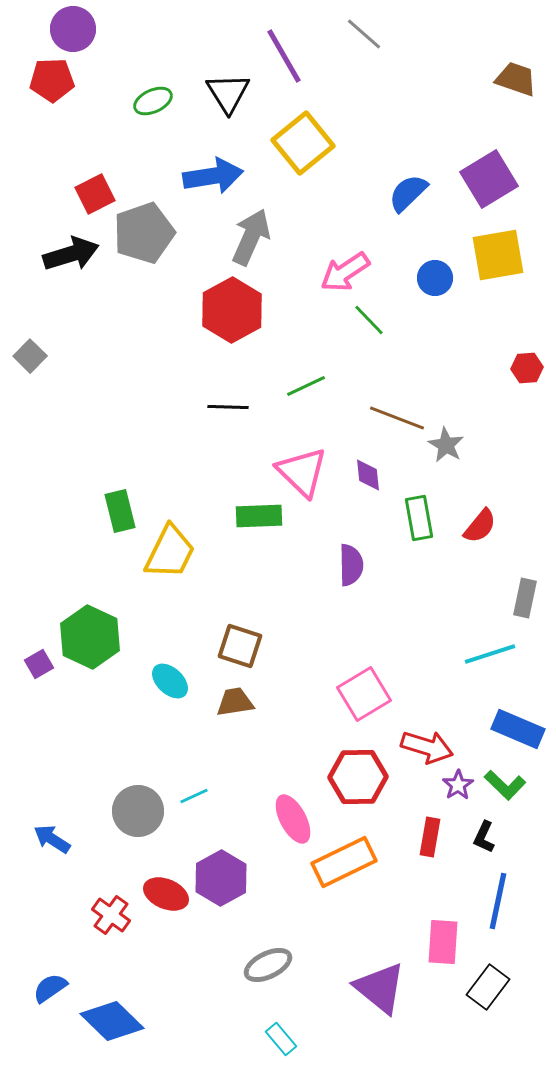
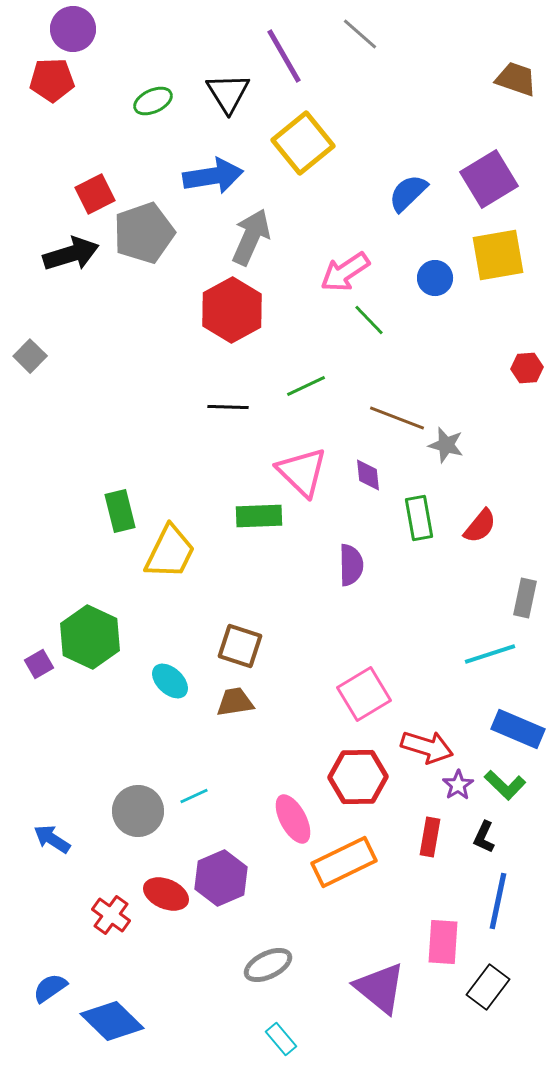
gray line at (364, 34): moved 4 px left
gray star at (446, 445): rotated 15 degrees counterclockwise
purple hexagon at (221, 878): rotated 6 degrees clockwise
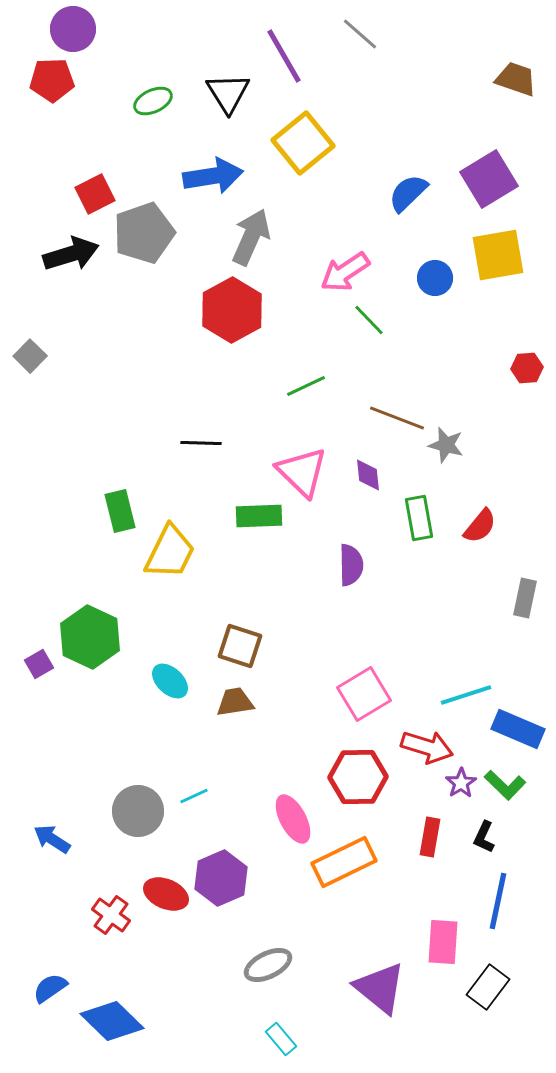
black line at (228, 407): moved 27 px left, 36 px down
cyan line at (490, 654): moved 24 px left, 41 px down
purple star at (458, 785): moved 3 px right, 2 px up
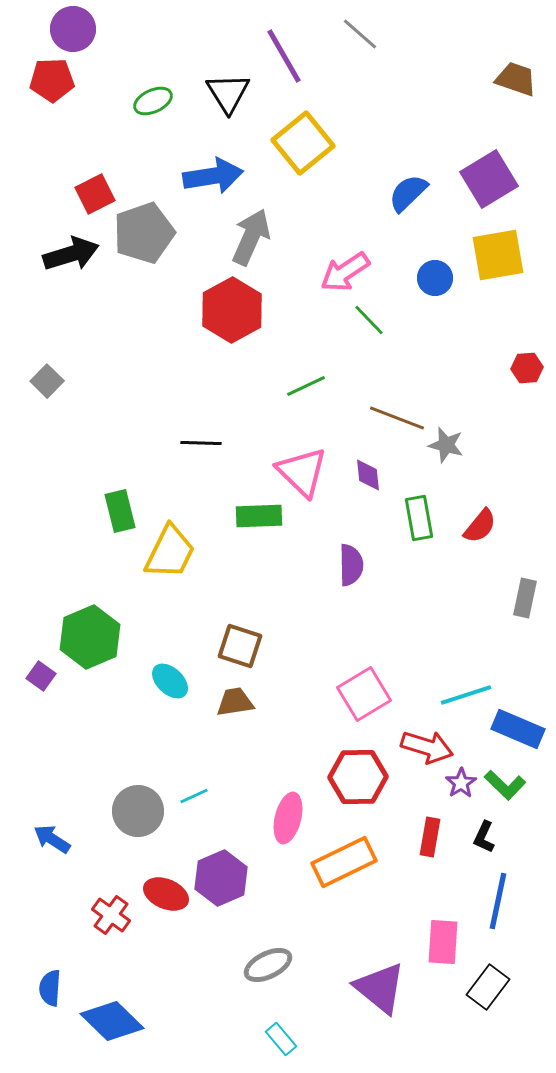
gray square at (30, 356): moved 17 px right, 25 px down
green hexagon at (90, 637): rotated 12 degrees clockwise
purple square at (39, 664): moved 2 px right, 12 px down; rotated 24 degrees counterclockwise
pink ellipse at (293, 819): moved 5 px left, 1 px up; rotated 42 degrees clockwise
blue semicircle at (50, 988): rotated 51 degrees counterclockwise
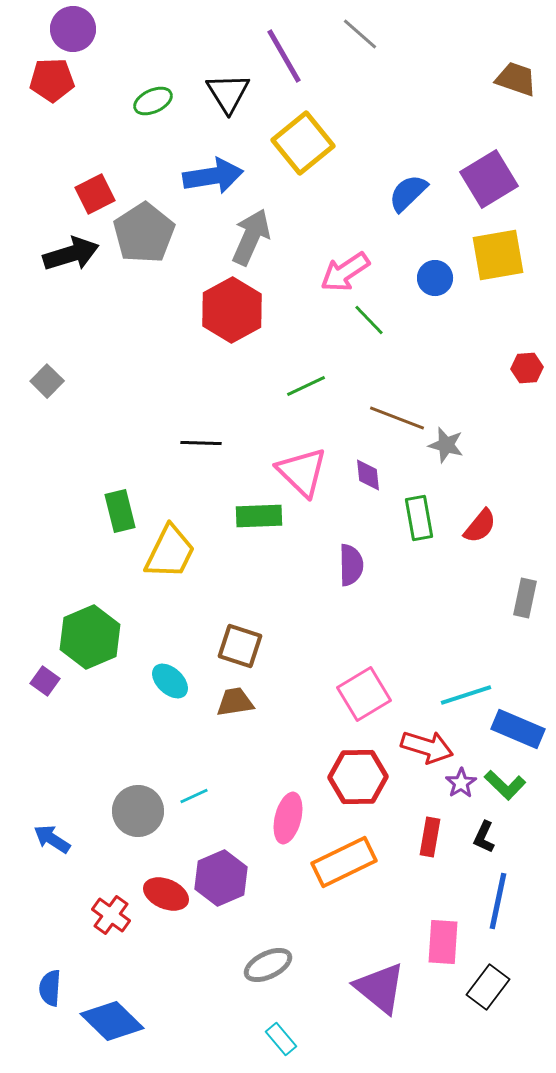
gray pentagon at (144, 233): rotated 14 degrees counterclockwise
purple square at (41, 676): moved 4 px right, 5 px down
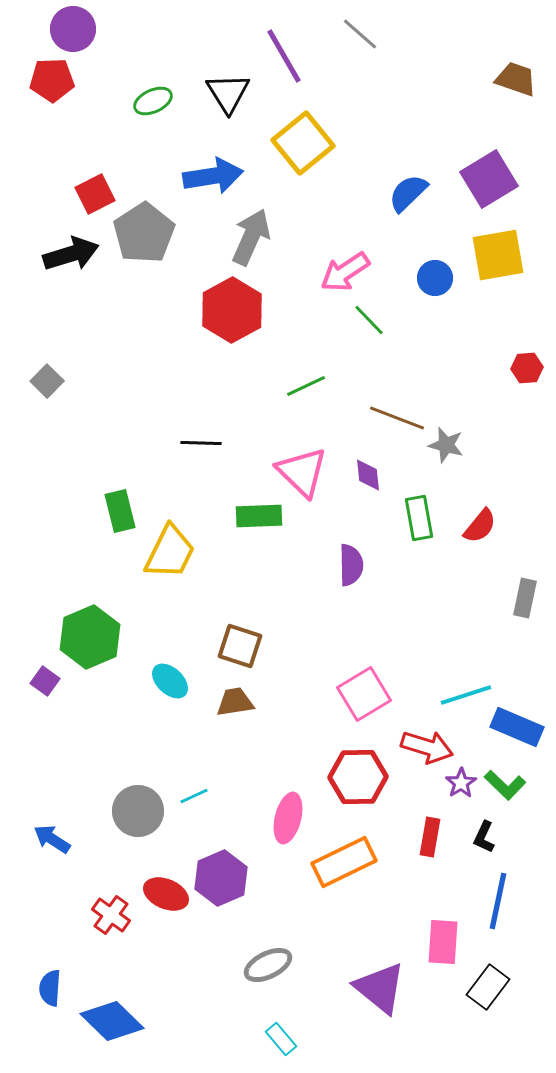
blue rectangle at (518, 729): moved 1 px left, 2 px up
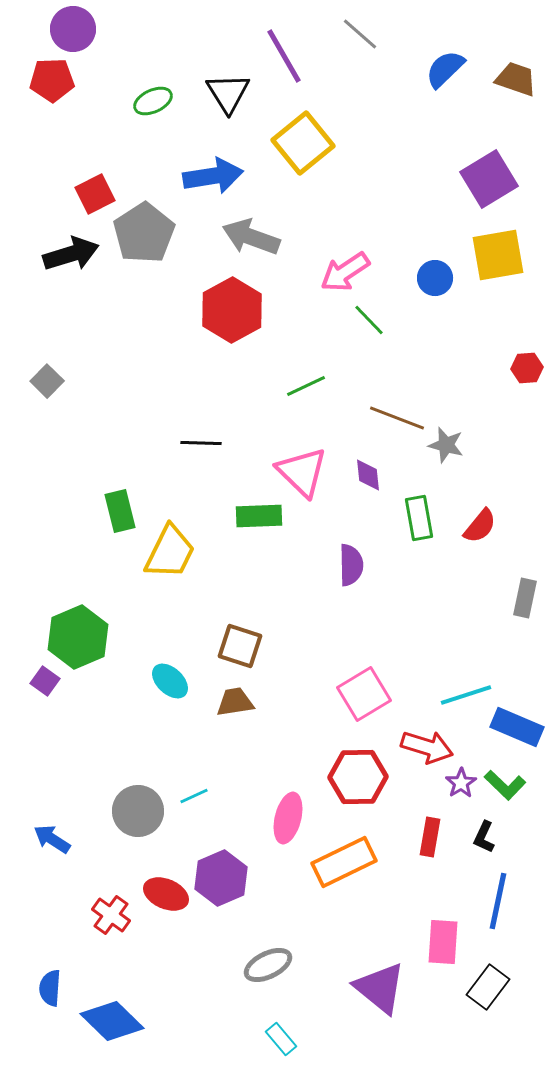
blue semicircle at (408, 193): moved 37 px right, 124 px up
gray arrow at (251, 237): rotated 94 degrees counterclockwise
green hexagon at (90, 637): moved 12 px left
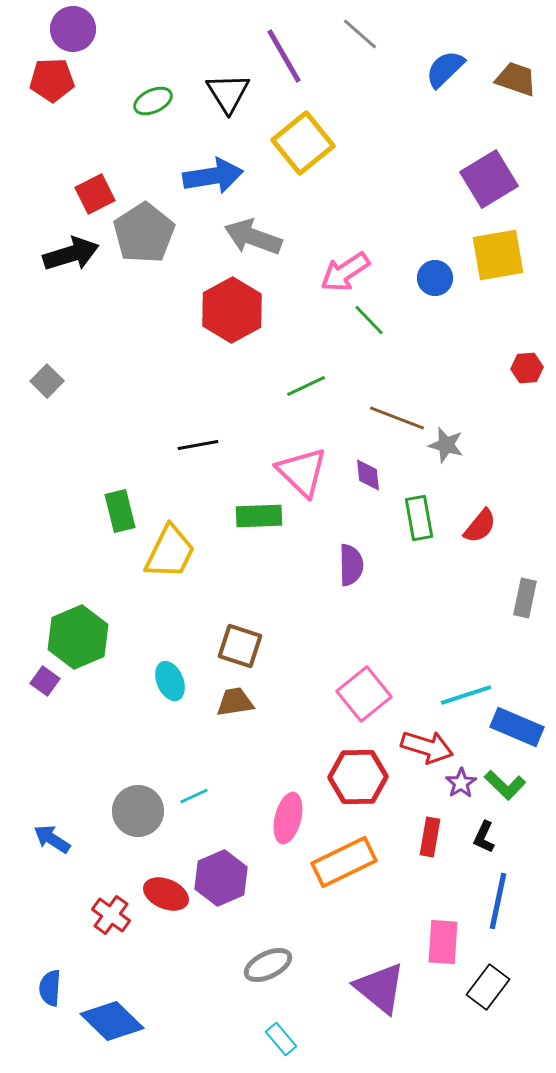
gray arrow at (251, 237): moved 2 px right
black line at (201, 443): moved 3 px left, 2 px down; rotated 12 degrees counterclockwise
cyan ellipse at (170, 681): rotated 24 degrees clockwise
pink square at (364, 694): rotated 8 degrees counterclockwise
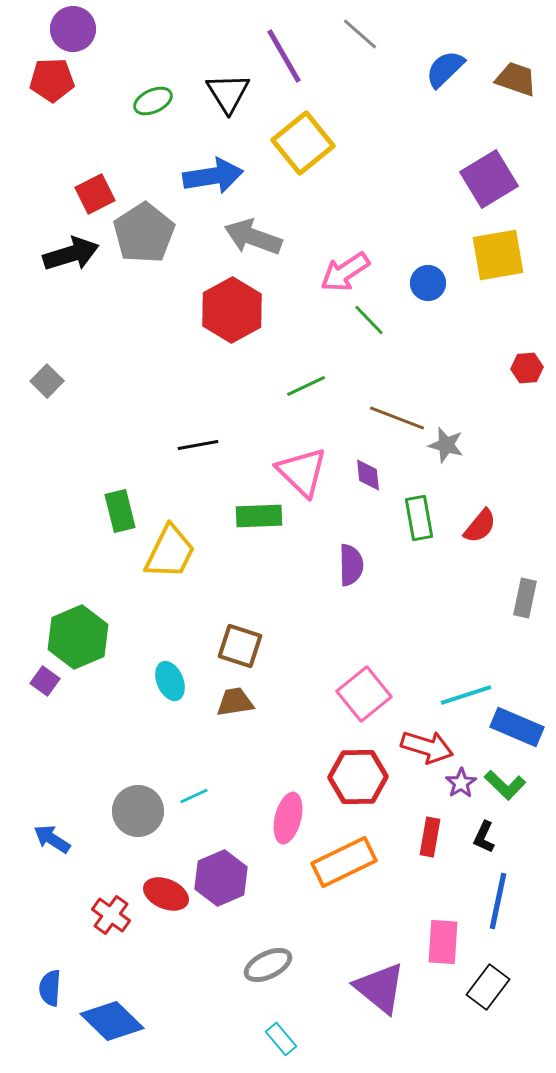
blue circle at (435, 278): moved 7 px left, 5 px down
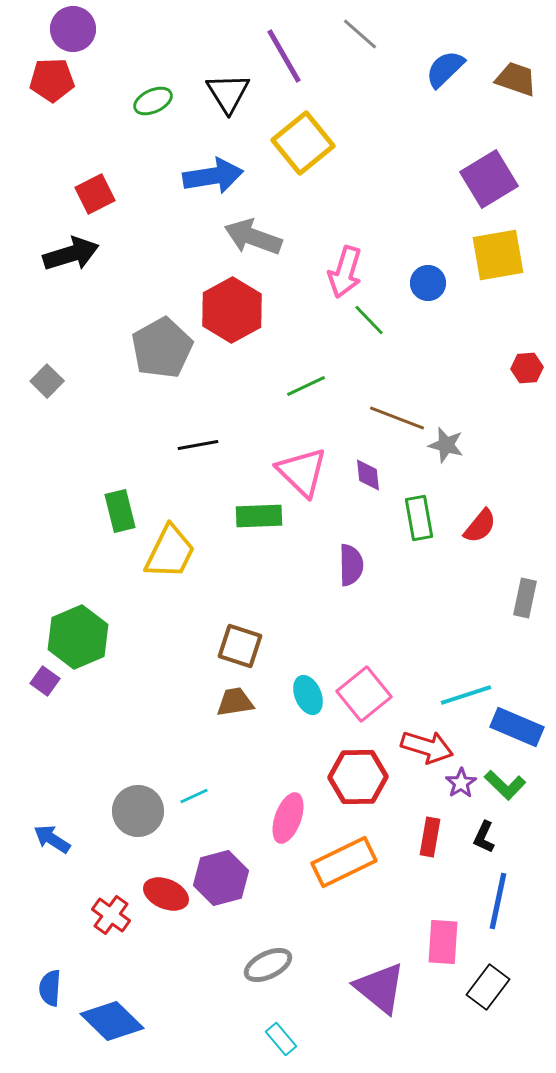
gray pentagon at (144, 233): moved 18 px right, 115 px down; rotated 4 degrees clockwise
pink arrow at (345, 272): rotated 39 degrees counterclockwise
cyan ellipse at (170, 681): moved 138 px right, 14 px down
pink ellipse at (288, 818): rotated 6 degrees clockwise
purple hexagon at (221, 878): rotated 8 degrees clockwise
